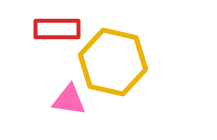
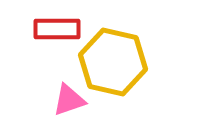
pink triangle: rotated 27 degrees counterclockwise
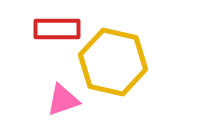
pink triangle: moved 6 px left
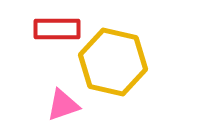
pink triangle: moved 5 px down
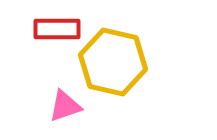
pink triangle: moved 2 px right, 1 px down
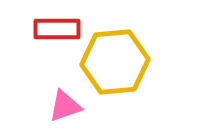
yellow hexagon: moved 2 px right; rotated 18 degrees counterclockwise
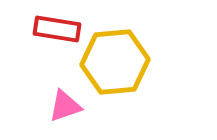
red rectangle: rotated 9 degrees clockwise
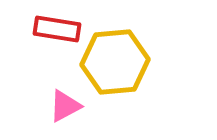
pink triangle: rotated 9 degrees counterclockwise
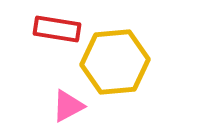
pink triangle: moved 3 px right
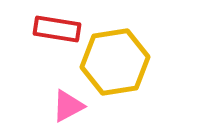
yellow hexagon: rotated 4 degrees counterclockwise
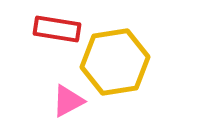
pink triangle: moved 5 px up
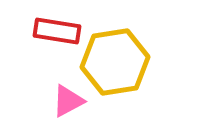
red rectangle: moved 2 px down
